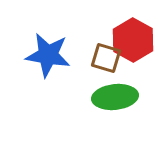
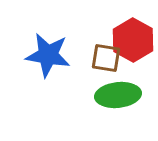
brown square: rotated 8 degrees counterclockwise
green ellipse: moved 3 px right, 2 px up
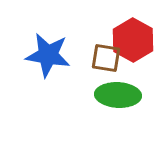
green ellipse: rotated 9 degrees clockwise
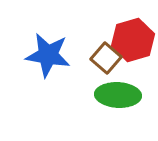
red hexagon: rotated 15 degrees clockwise
brown square: rotated 32 degrees clockwise
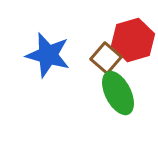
blue star: rotated 6 degrees clockwise
green ellipse: moved 2 px up; rotated 60 degrees clockwise
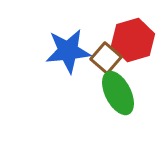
blue star: moved 20 px right, 4 px up; rotated 21 degrees counterclockwise
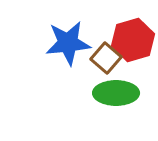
blue star: moved 8 px up
green ellipse: moved 2 px left; rotated 63 degrees counterclockwise
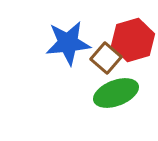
green ellipse: rotated 21 degrees counterclockwise
